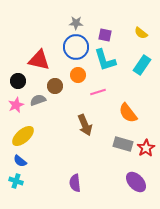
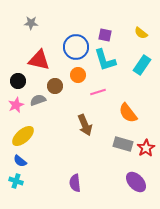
gray star: moved 45 px left
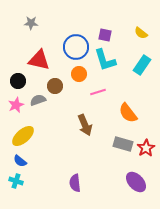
orange circle: moved 1 px right, 1 px up
